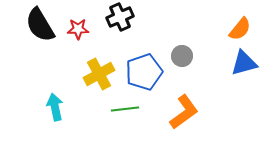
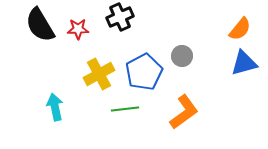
blue pentagon: rotated 9 degrees counterclockwise
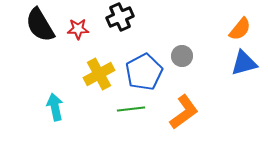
green line: moved 6 px right
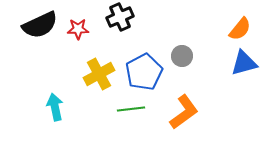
black semicircle: rotated 84 degrees counterclockwise
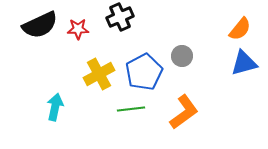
cyan arrow: rotated 24 degrees clockwise
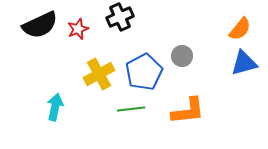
red star: rotated 20 degrees counterclockwise
orange L-shape: moved 4 px right, 1 px up; rotated 30 degrees clockwise
